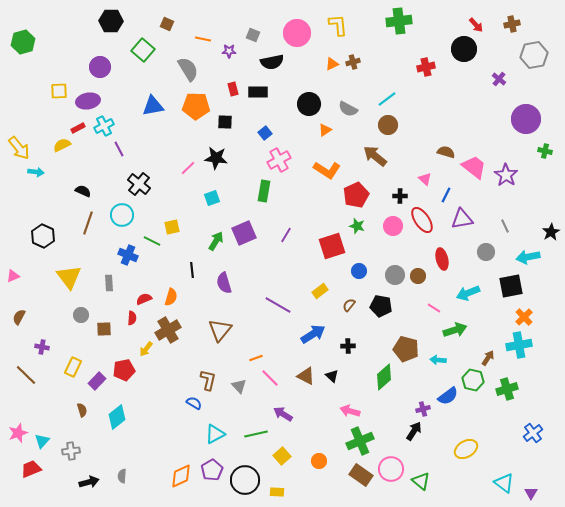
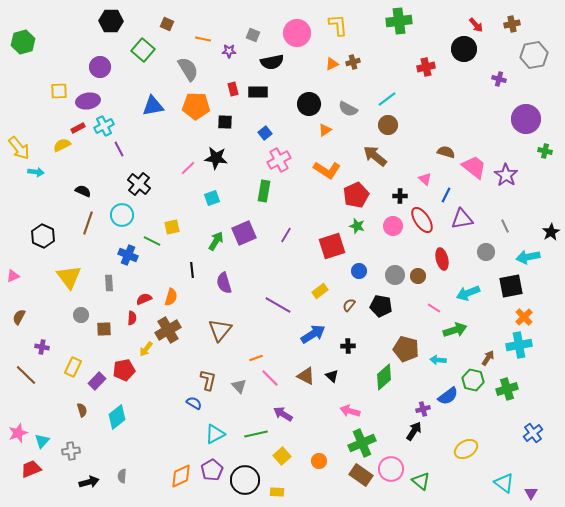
purple cross at (499, 79): rotated 24 degrees counterclockwise
green cross at (360, 441): moved 2 px right, 2 px down
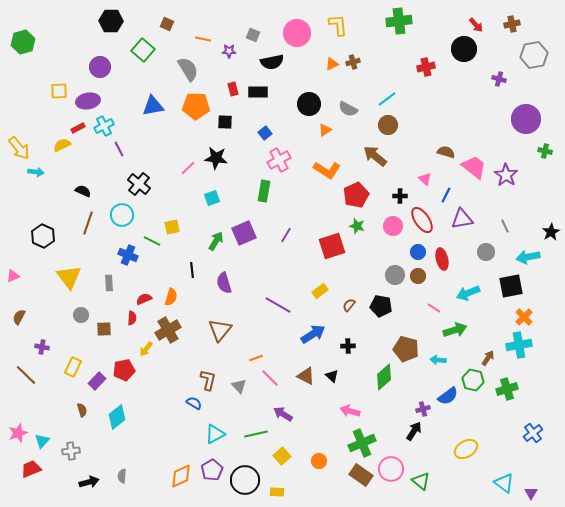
blue circle at (359, 271): moved 59 px right, 19 px up
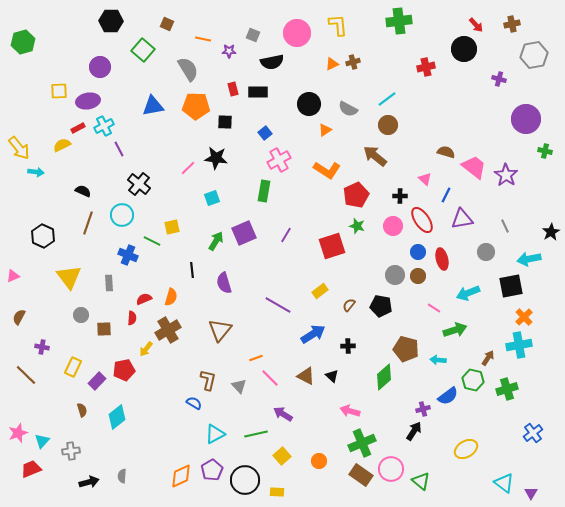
cyan arrow at (528, 257): moved 1 px right, 2 px down
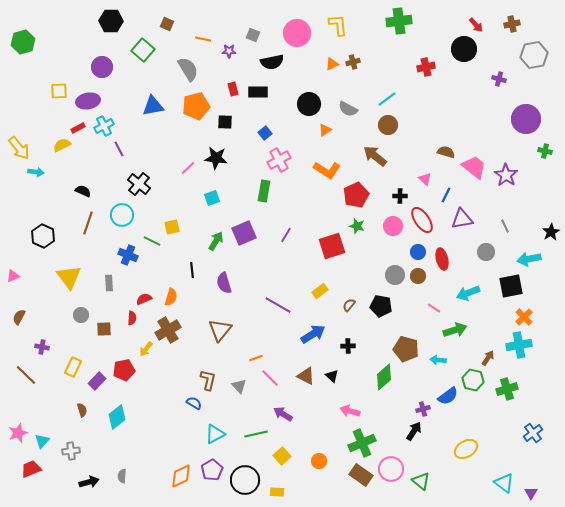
purple circle at (100, 67): moved 2 px right
orange pentagon at (196, 106): rotated 16 degrees counterclockwise
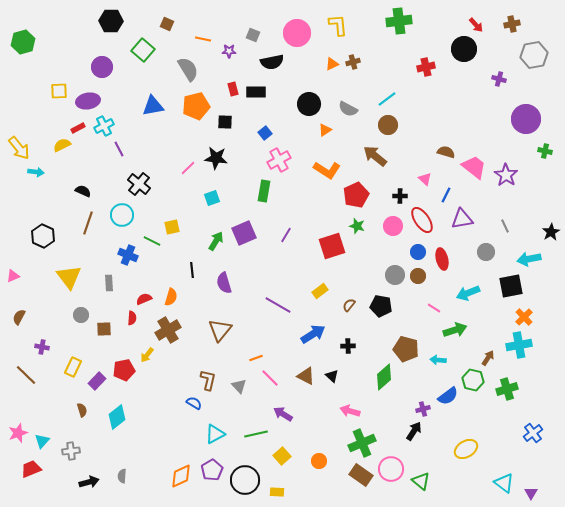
black rectangle at (258, 92): moved 2 px left
yellow arrow at (146, 349): moved 1 px right, 6 px down
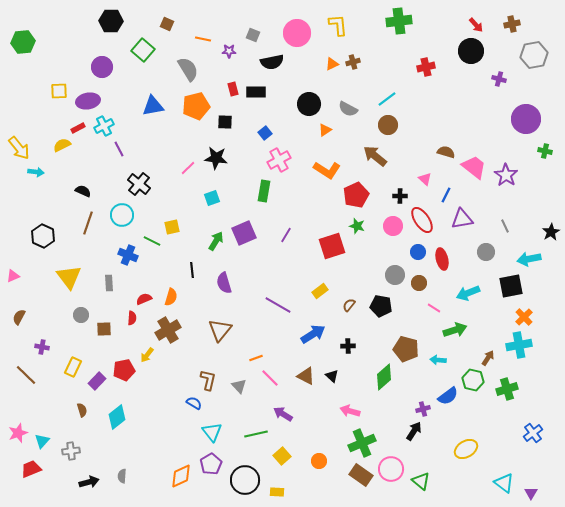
green hexagon at (23, 42): rotated 10 degrees clockwise
black circle at (464, 49): moved 7 px right, 2 px down
brown circle at (418, 276): moved 1 px right, 7 px down
cyan triangle at (215, 434): moved 3 px left, 2 px up; rotated 40 degrees counterclockwise
purple pentagon at (212, 470): moved 1 px left, 6 px up
